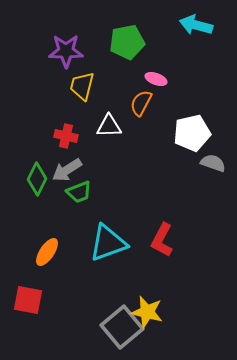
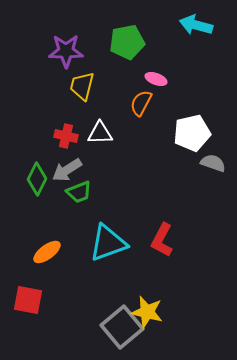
white triangle: moved 9 px left, 7 px down
orange ellipse: rotated 20 degrees clockwise
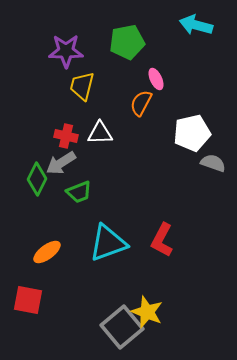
pink ellipse: rotated 45 degrees clockwise
gray arrow: moved 6 px left, 7 px up
yellow star: rotated 8 degrees clockwise
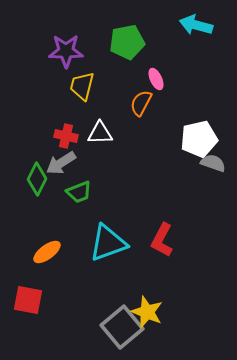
white pentagon: moved 7 px right, 6 px down
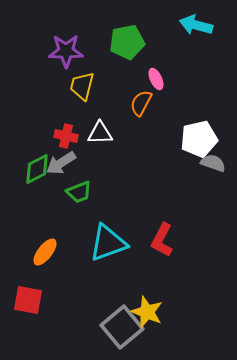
green diamond: moved 10 px up; rotated 36 degrees clockwise
orange ellipse: moved 2 px left; rotated 16 degrees counterclockwise
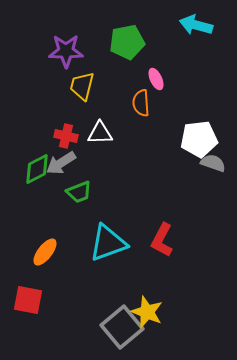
orange semicircle: rotated 32 degrees counterclockwise
white pentagon: rotated 6 degrees clockwise
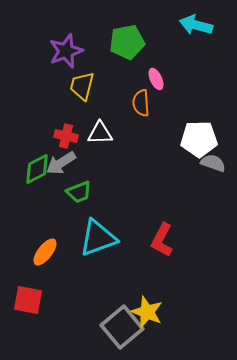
purple star: rotated 20 degrees counterclockwise
white pentagon: rotated 6 degrees clockwise
cyan triangle: moved 10 px left, 5 px up
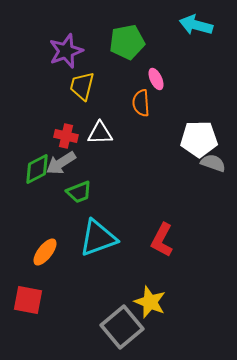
yellow star: moved 3 px right, 10 px up
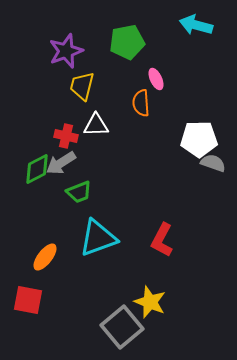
white triangle: moved 4 px left, 8 px up
orange ellipse: moved 5 px down
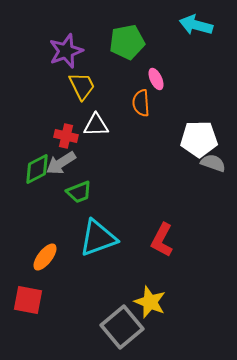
yellow trapezoid: rotated 140 degrees clockwise
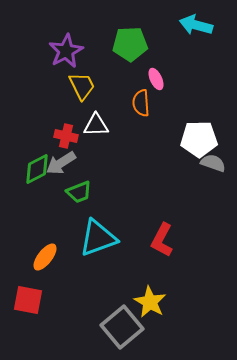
green pentagon: moved 3 px right, 2 px down; rotated 8 degrees clockwise
purple star: rotated 8 degrees counterclockwise
yellow star: rotated 8 degrees clockwise
